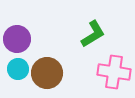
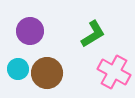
purple circle: moved 13 px right, 8 px up
pink cross: rotated 20 degrees clockwise
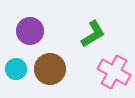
cyan circle: moved 2 px left
brown circle: moved 3 px right, 4 px up
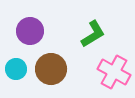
brown circle: moved 1 px right
